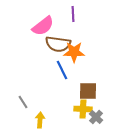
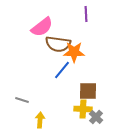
purple line: moved 13 px right
pink semicircle: moved 1 px left, 1 px down
blue line: rotated 66 degrees clockwise
gray line: moved 1 px left, 2 px up; rotated 40 degrees counterclockwise
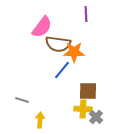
pink semicircle: rotated 15 degrees counterclockwise
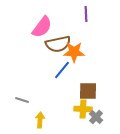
brown semicircle: rotated 20 degrees counterclockwise
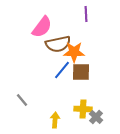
brown square: moved 7 px left, 19 px up
gray line: rotated 32 degrees clockwise
yellow arrow: moved 15 px right
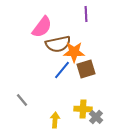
brown square: moved 5 px right, 3 px up; rotated 18 degrees counterclockwise
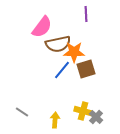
gray line: moved 12 px down; rotated 16 degrees counterclockwise
yellow cross: moved 2 px down; rotated 12 degrees clockwise
